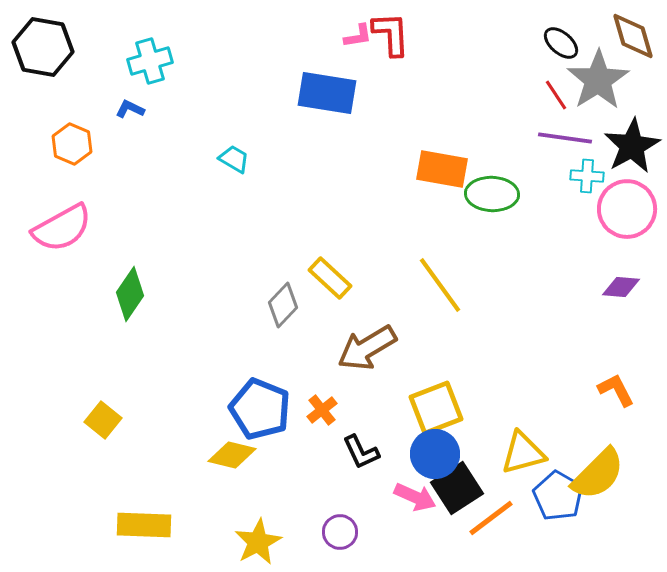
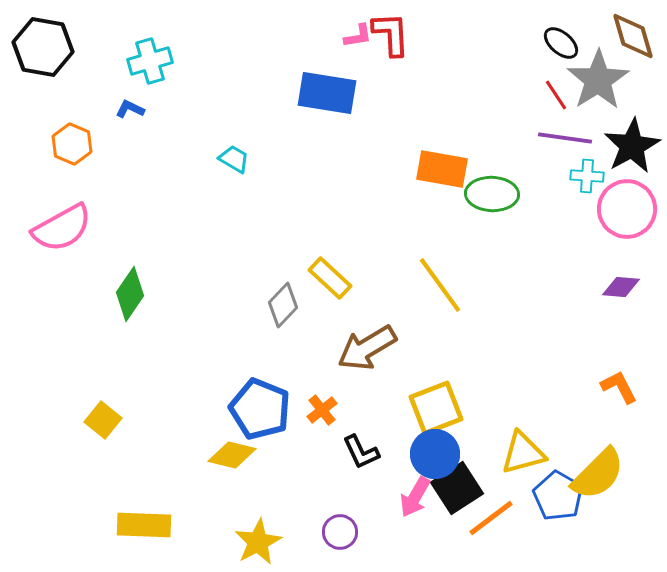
orange L-shape at (616, 390): moved 3 px right, 3 px up
pink arrow at (415, 497): rotated 96 degrees clockwise
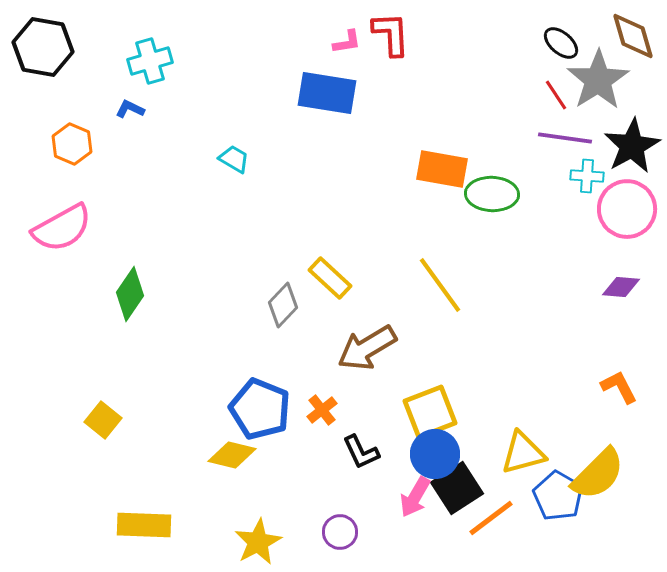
pink L-shape at (358, 36): moved 11 px left, 6 px down
yellow square at (436, 408): moved 6 px left, 4 px down
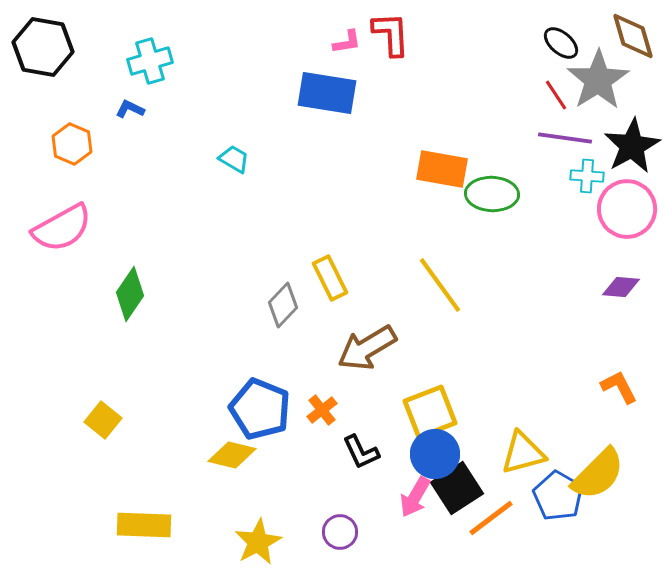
yellow rectangle at (330, 278): rotated 21 degrees clockwise
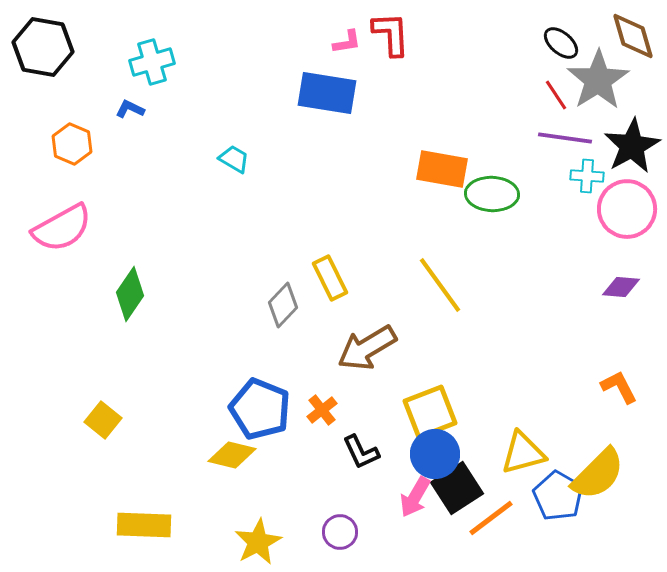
cyan cross at (150, 61): moved 2 px right, 1 px down
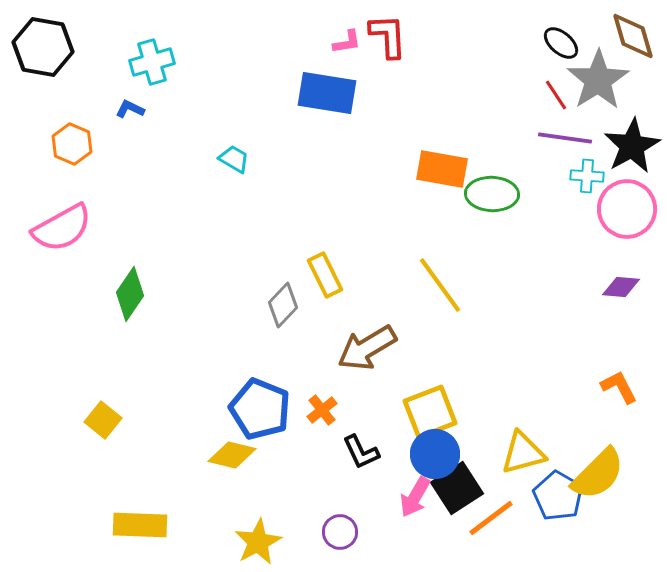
red L-shape at (391, 34): moved 3 px left, 2 px down
yellow rectangle at (330, 278): moved 5 px left, 3 px up
yellow rectangle at (144, 525): moved 4 px left
